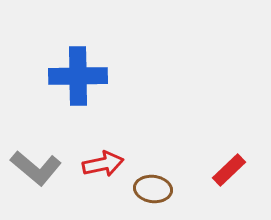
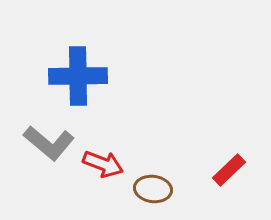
red arrow: rotated 33 degrees clockwise
gray L-shape: moved 13 px right, 25 px up
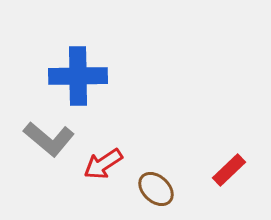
gray L-shape: moved 4 px up
red arrow: rotated 126 degrees clockwise
brown ellipse: moved 3 px right; rotated 36 degrees clockwise
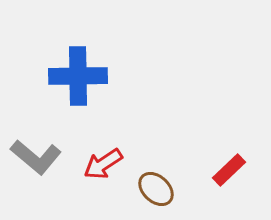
gray L-shape: moved 13 px left, 18 px down
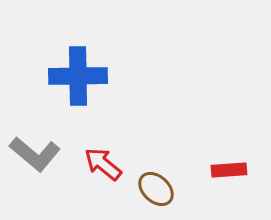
gray L-shape: moved 1 px left, 3 px up
red arrow: rotated 72 degrees clockwise
red rectangle: rotated 40 degrees clockwise
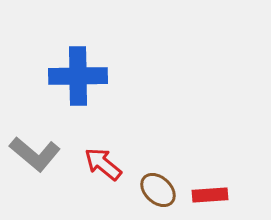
red rectangle: moved 19 px left, 25 px down
brown ellipse: moved 2 px right, 1 px down
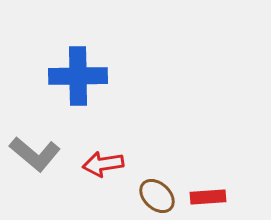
red arrow: rotated 48 degrees counterclockwise
brown ellipse: moved 1 px left, 6 px down
red rectangle: moved 2 px left, 2 px down
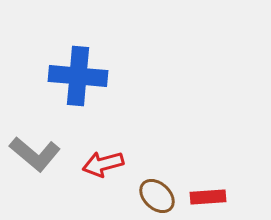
blue cross: rotated 6 degrees clockwise
red arrow: rotated 6 degrees counterclockwise
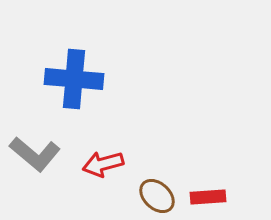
blue cross: moved 4 px left, 3 px down
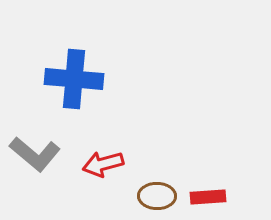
brown ellipse: rotated 42 degrees counterclockwise
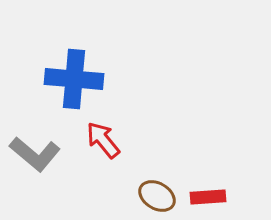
red arrow: moved 24 px up; rotated 66 degrees clockwise
brown ellipse: rotated 30 degrees clockwise
